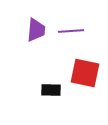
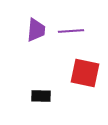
black rectangle: moved 10 px left, 6 px down
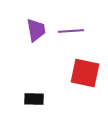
purple trapezoid: rotated 15 degrees counterclockwise
black rectangle: moved 7 px left, 3 px down
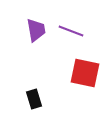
purple line: rotated 25 degrees clockwise
black rectangle: rotated 72 degrees clockwise
